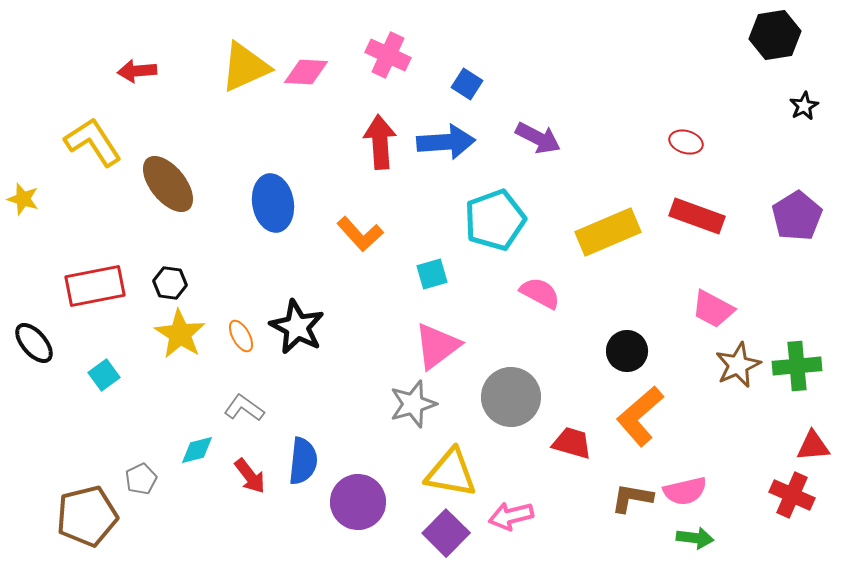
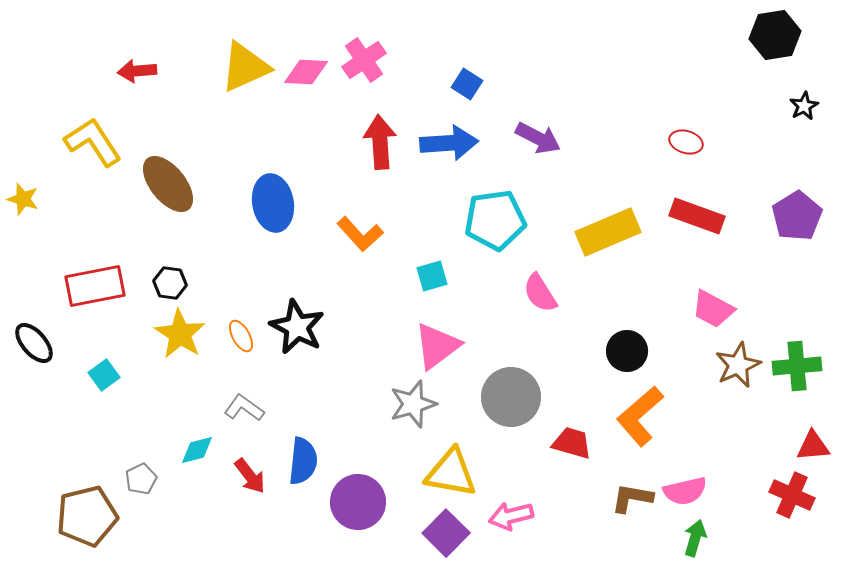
pink cross at (388, 55): moved 24 px left, 5 px down; rotated 30 degrees clockwise
blue arrow at (446, 142): moved 3 px right, 1 px down
cyan pentagon at (495, 220): rotated 12 degrees clockwise
cyan square at (432, 274): moved 2 px down
pink semicircle at (540, 293): rotated 150 degrees counterclockwise
green arrow at (695, 538): rotated 81 degrees counterclockwise
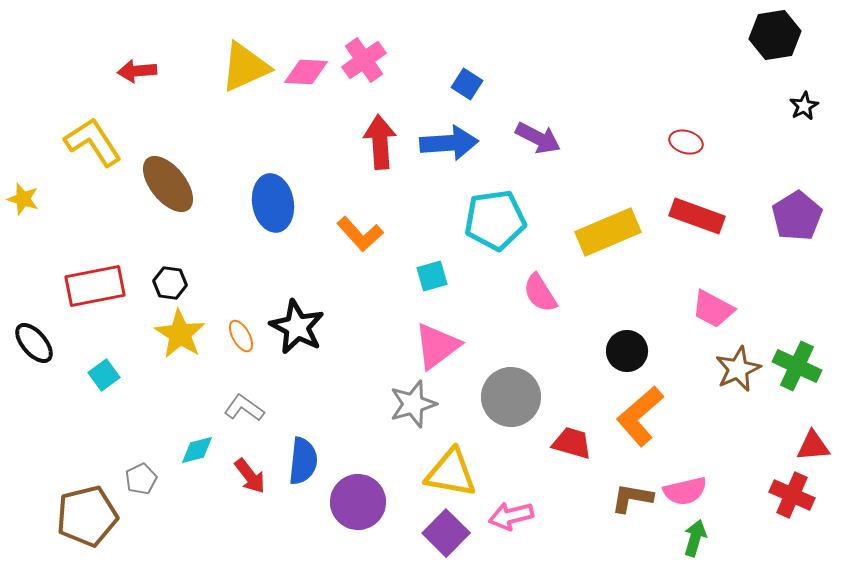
brown star at (738, 365): moved 4 px down
green cross at (797, 366): rotated 30 degrees clockwise
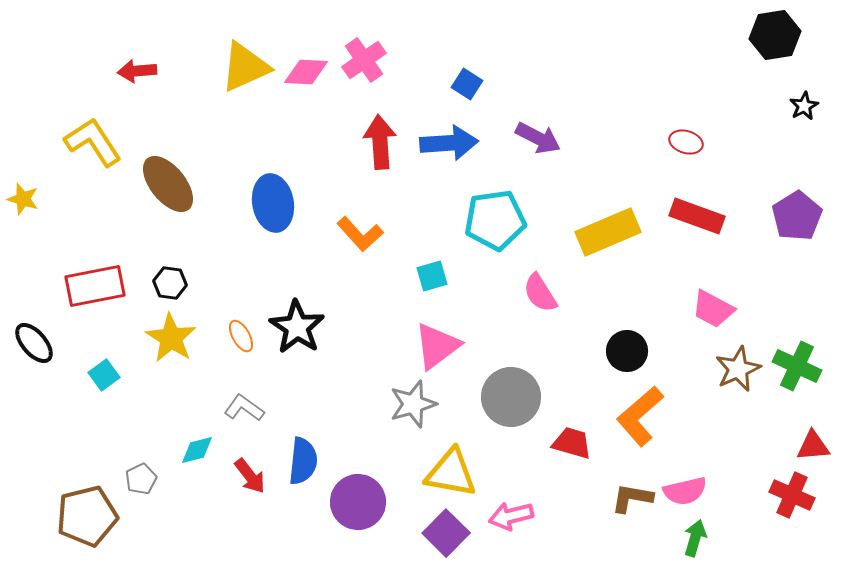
black star at (297, 327): rotated 6 degrees clockwise
yellow star at (180, 334): moved 9 px left, 4 px down
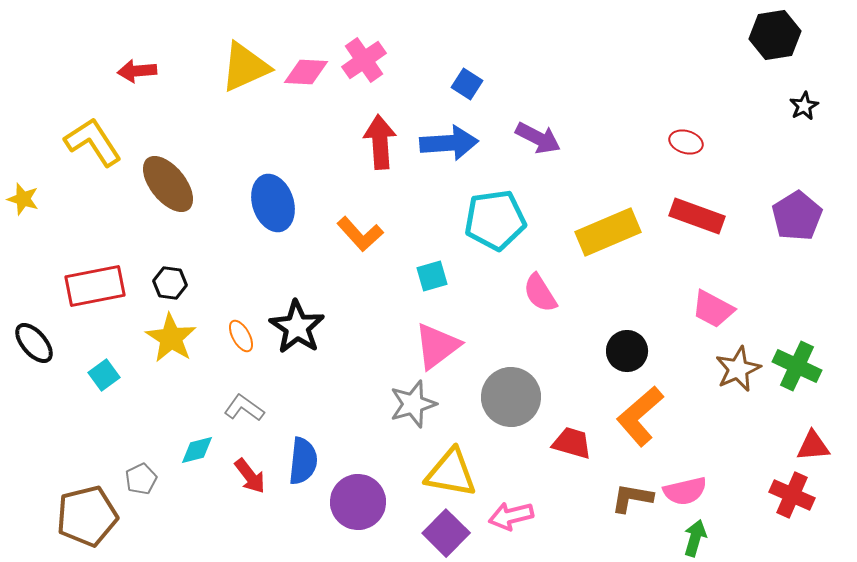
blue ellipse at (273, 203): rotated 8 degrees counterclockwise
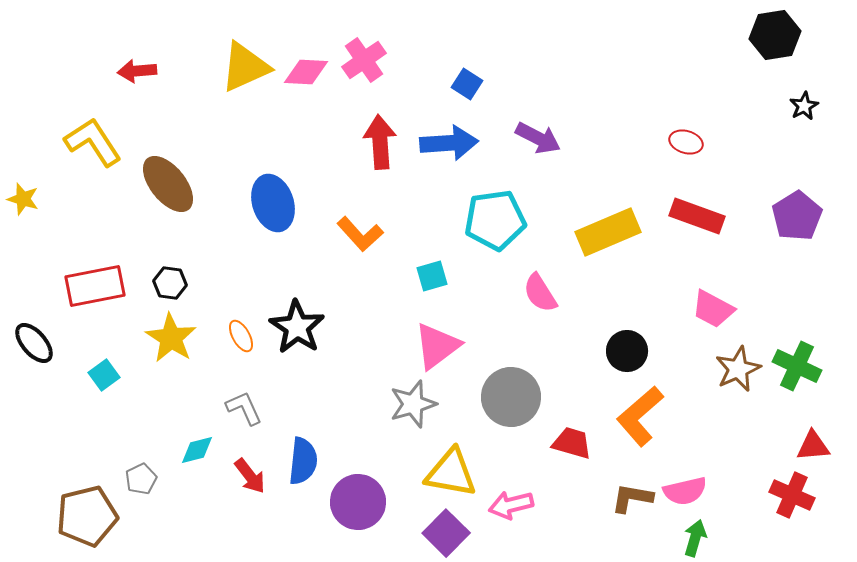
gray L-shape at (244, 408): rotated 30 degrees clockwise
pink arrow at (511, 516): moved 11 px up
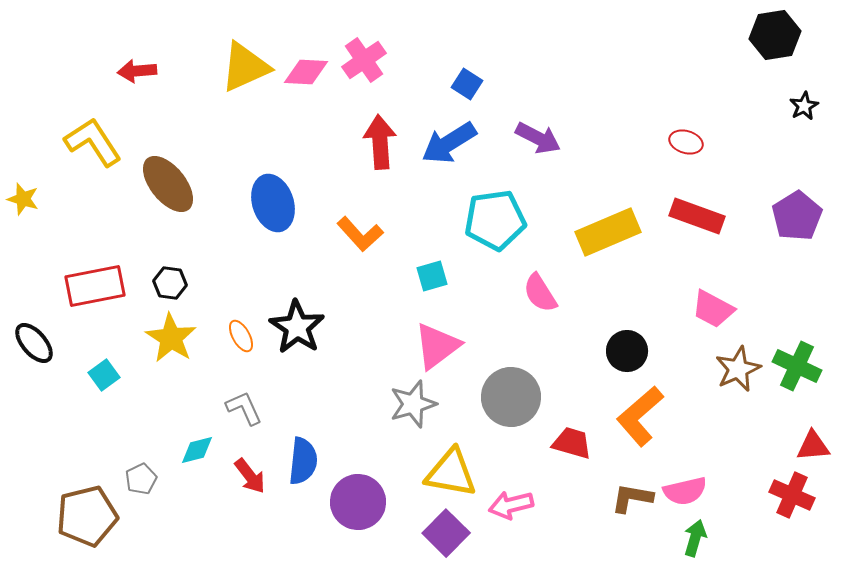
blue arrow at (449, 143): rotated 152 degrees clockwise
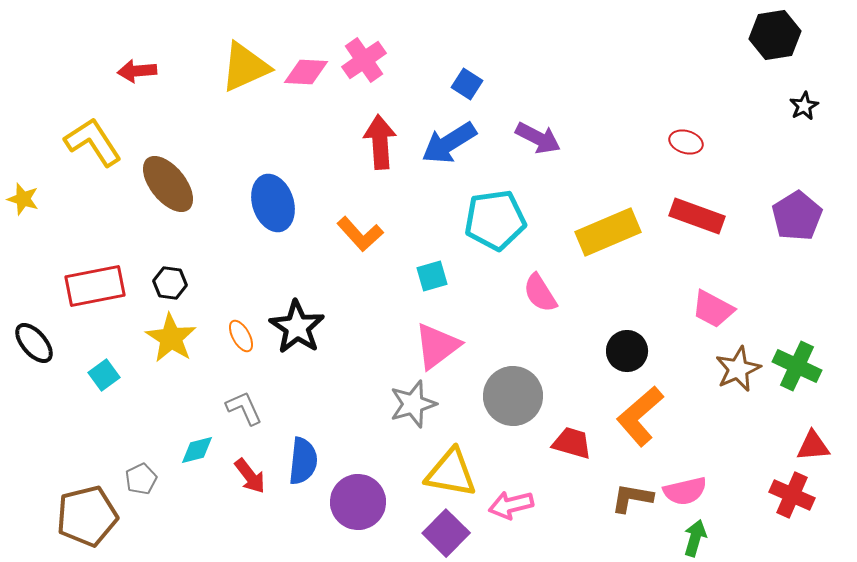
gray circle at (511, 397): moved 2 px right, 1 px up
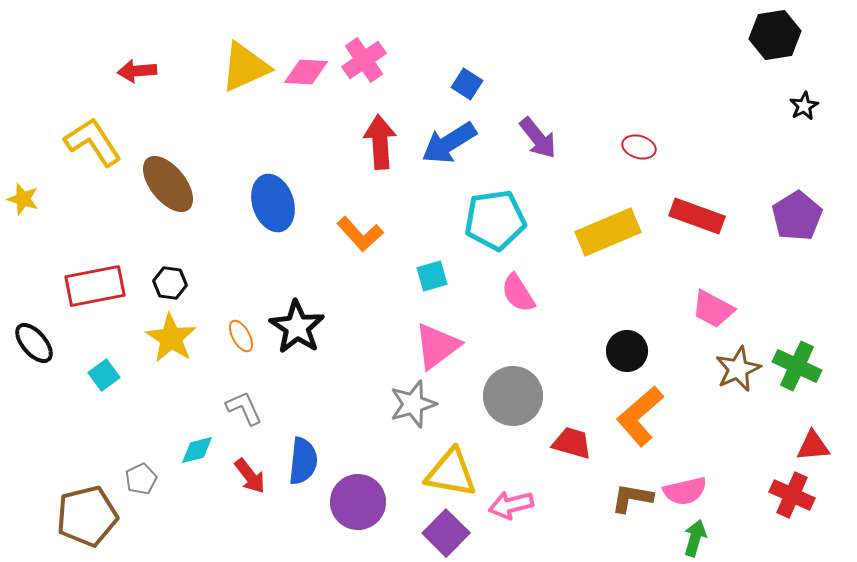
purple arrow at (538, 138): rotated 24 degrees clockwise
red ellipse at (686, 142): moved 47 px left, 5 px down
pink semicircle at (540, 293): moved 22 px left
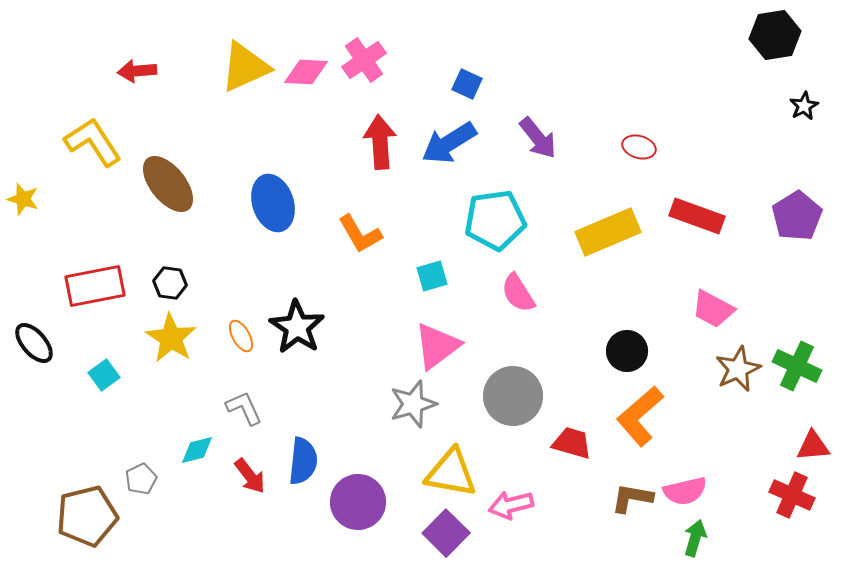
blue square at (467, 84): rotated 8 degrees counterclockwise
orange L-shape at (360, 234): rotated 12 degrees clockwise
